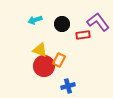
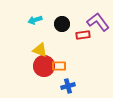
orange rectangle: moved 6 px down; rotated 64 degrees clockwise
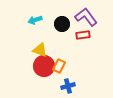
purple L-shape: moved 12 px left, 5 px up
orange rectangle: rotated 64 degrees counterclockwise
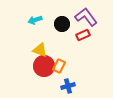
red rectangle: rotated 16 degrees counterclockwise
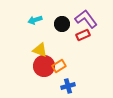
purple L-shape: moved 2 px down
orange rectangle: rotated 32 degrees clockwise
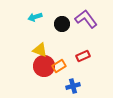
cyan arrow: moved 3 px up
red rectangle: moved 21 px down
blue cross: moved 5 px right
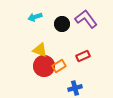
blue cross: moved 2 px right, 2 px down
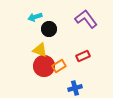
black circle: moved 13 px left, 5 px down
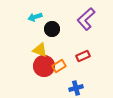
purple L-shape: rotated 95 degrees counterclockwise
black circle: moved 3 px right
blue cross: moved 1 px right
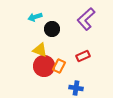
orange rectangle: rotated 32 degrees counterclockwise
blue cross: rotated 24 degrees clockwise
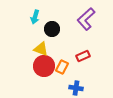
cyan arrow: rotated 56 degrees counterclockwise
yellow triangle: moved 1 px right, 1 px up
orange rectangle: moved 3 px right, 1 px down
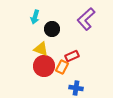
red rectangle: moved 11 px left
